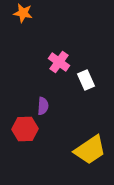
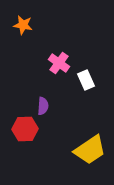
orange star: moved 12 px down
pink cross: moved 1 px down
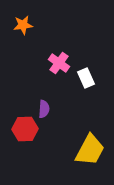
orange star: rotated 18 degrees counterclockwise
white rectangle: moved 2 px up
purple semicircle: moved 1 px right, 3 px down
yellow trapezoid: rotated 28 degrees counterclockwise
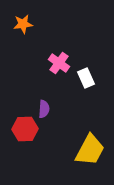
orange star: moved 1 px up
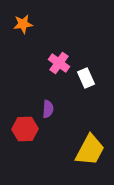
purple semicircle: moved 4 px right
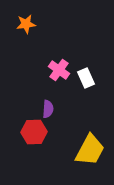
orange star: moved 3 px right
pink cross: moved 7 px down
red hexagon: moved 9 px right, 3 px down
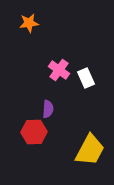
orange star: moved 3 px right, 1 px up
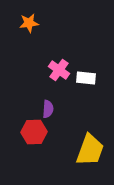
white rectangle: rotated 60 degrees counterclockwise
yellow trapezoid: rotated 8 degrees counterclockwise
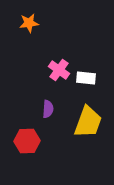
red hexagon: moved 7 px left, 9 px down
yellow trapezoid: moved 2 px left, 28 px up
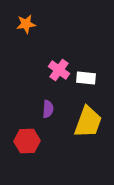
orange star: moved 3 px left, 1 px down
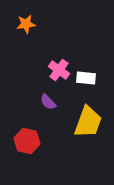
purple semicircle: moved 7 px up; rotated 132 degrees clockwise
red hexagon: rotated 15 degrees clockwise
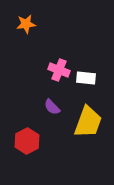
pink cross: rotated 15 degrees counterclockwise
purple semicircle: moved 4 px right, 5 px down
red hexagon: rotated 20 degrees clockwise
